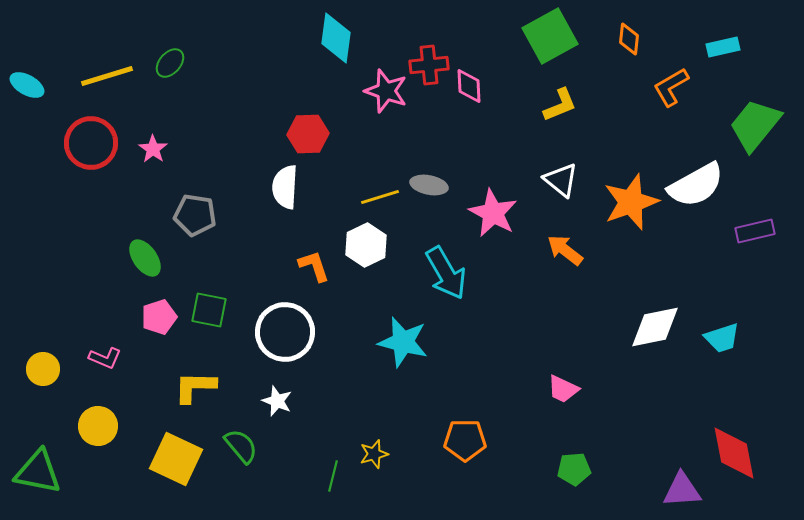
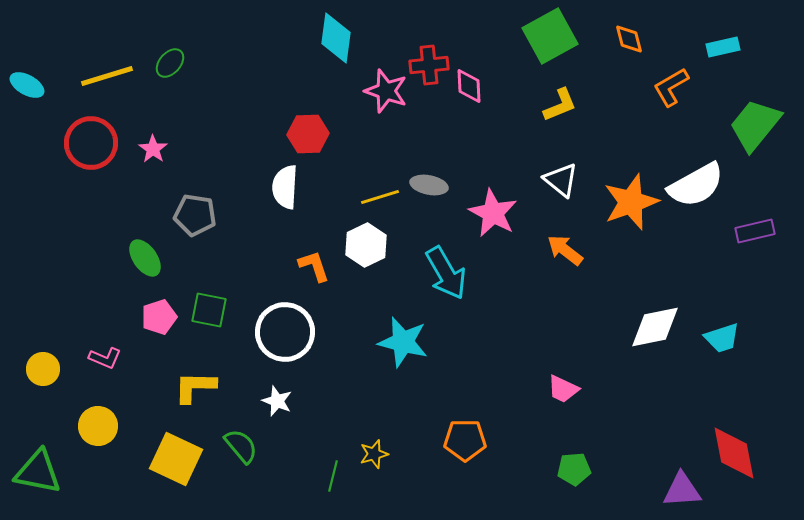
orange diamond at (629, 39): rotated 20 degrees counterclockwise
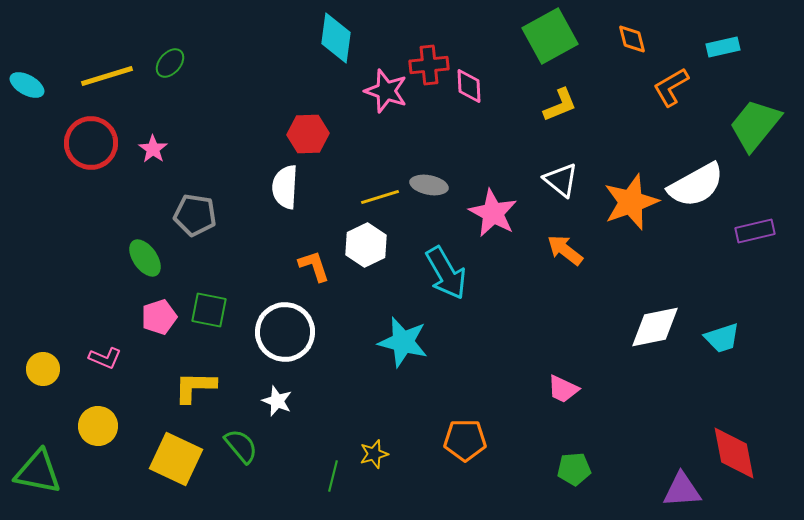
orange diamond at (629, 39): moved 3 px right
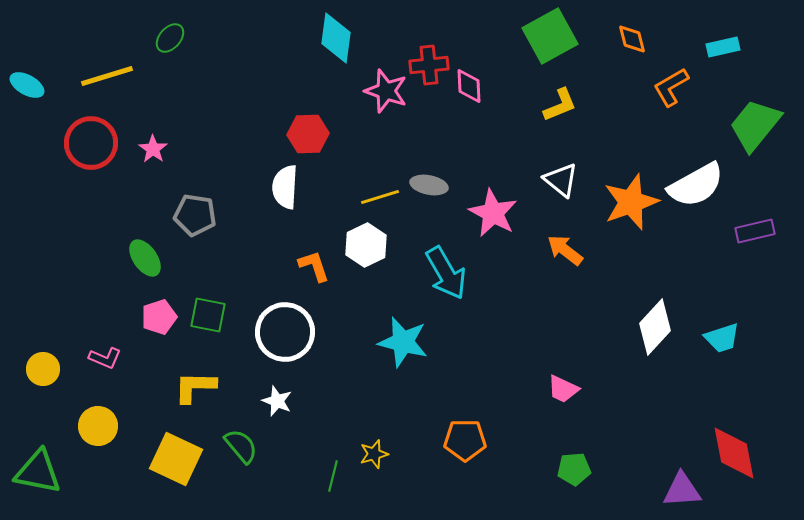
green ellipse at (170, 63): moved 25 px up
green square at (209, 310): moved 1 px left, 5 px down
white diamond at (655, 327): rotated 36 degrees counterclockwise
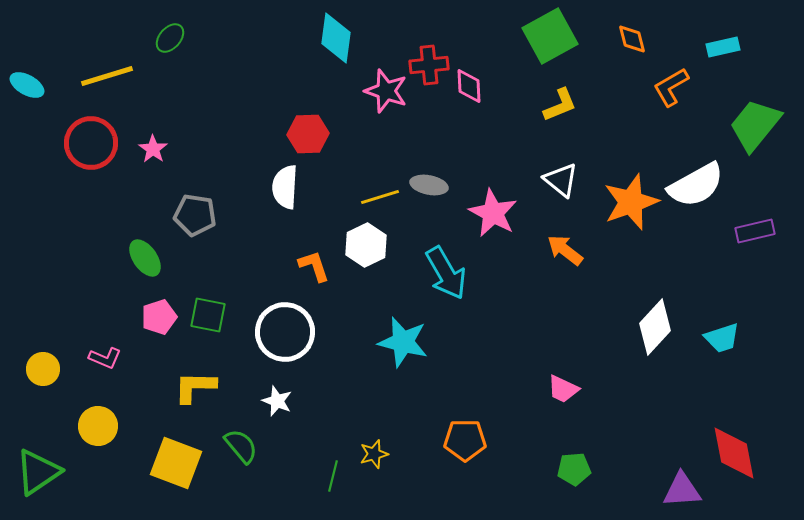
yellow square at (176, 459): moved 4 px down; rotated 4 degrees counterclockwise
green triangle at (38, 472): rotated 45 degrees counterclockwise
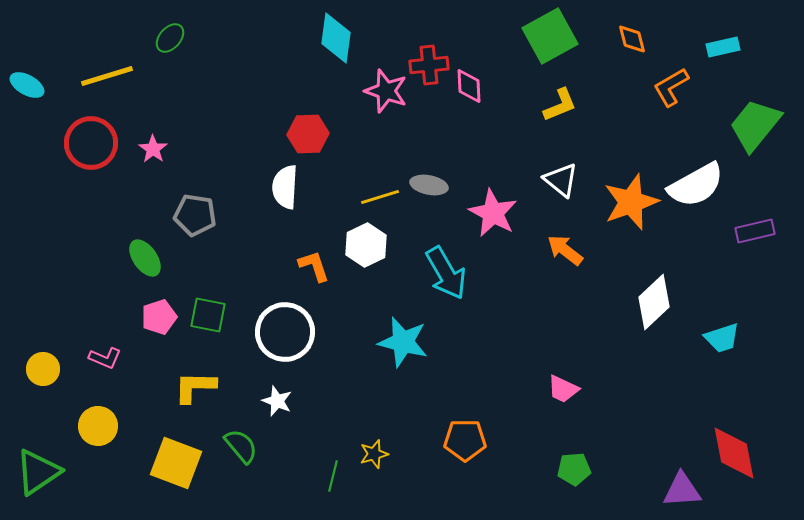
white diamond at (655, 327): moved 1 px left, 25 px up; rotated 4 degrees clockwise
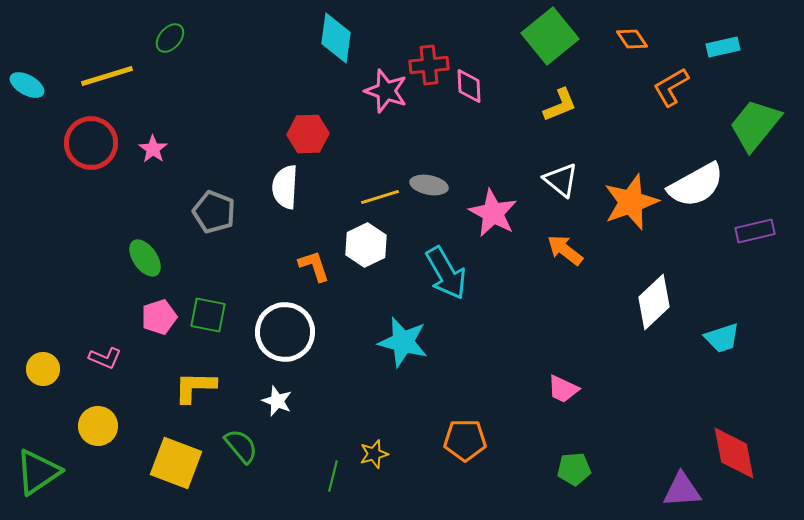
green square at (550, 36): rotated 10 degrees counterclockwise
orange diamond at (632, 39): rotated 20 degrees counterclockwise
gray pentagon at (195, 215): moved 19 px right, 3 px up; rotated 12 degrees clockwise
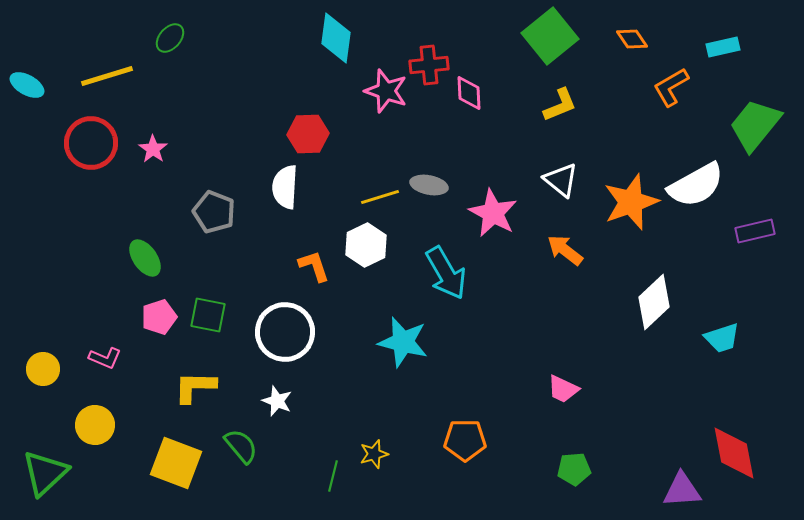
pink diamond at (469, 86): moved 7 px down
yellow circle at (98, 426): moved 3 px left, 1 px up
green triangle at (38, 472): moved 7 px right, 1 px down; rotated 9 degrees counterclockwise
